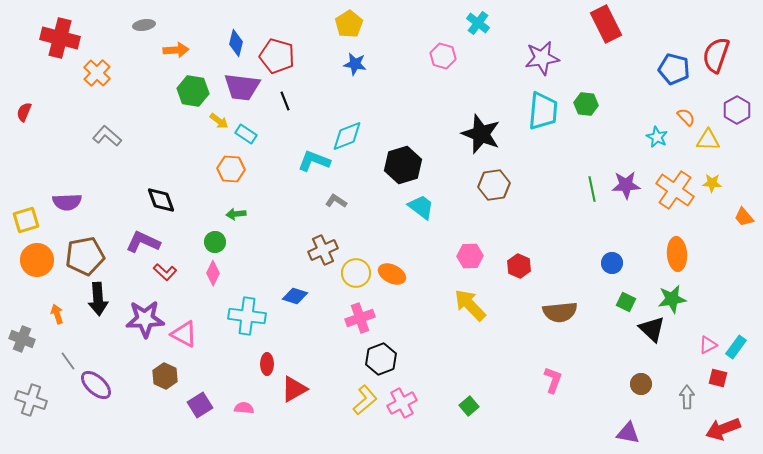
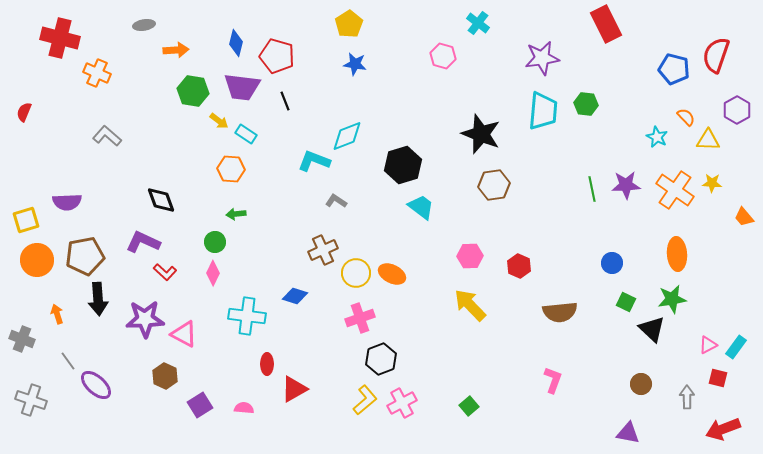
orange cross at (97, 73): rotated 20 degrees counterclockwise
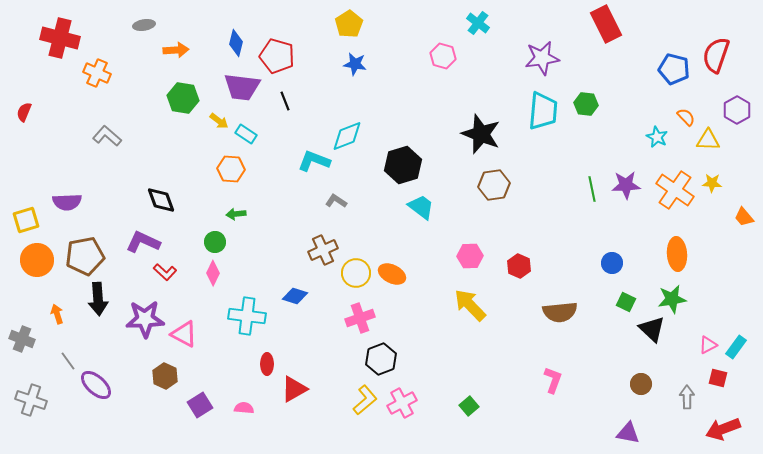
green hexagon at (193, 91): moved 10 px left, 7 px down
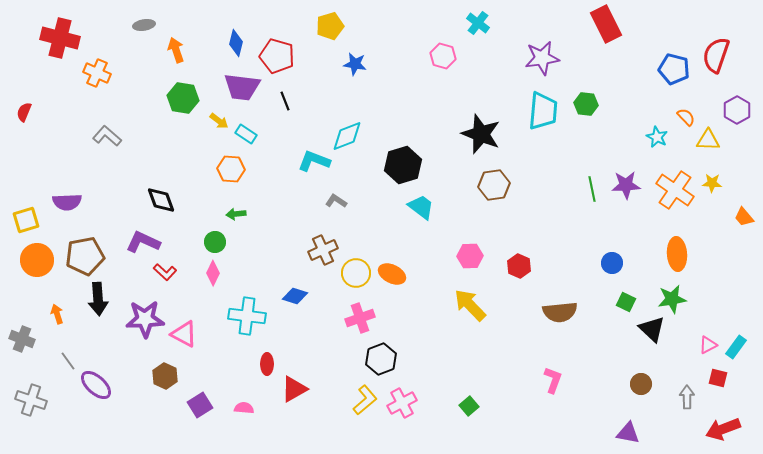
yellow pentagon at (349, 24): moved 19 px left, 2 px down; rotated 16 degrees clockwise
orange arrow at (176, 50): rotated 105 degrees counterclockwise
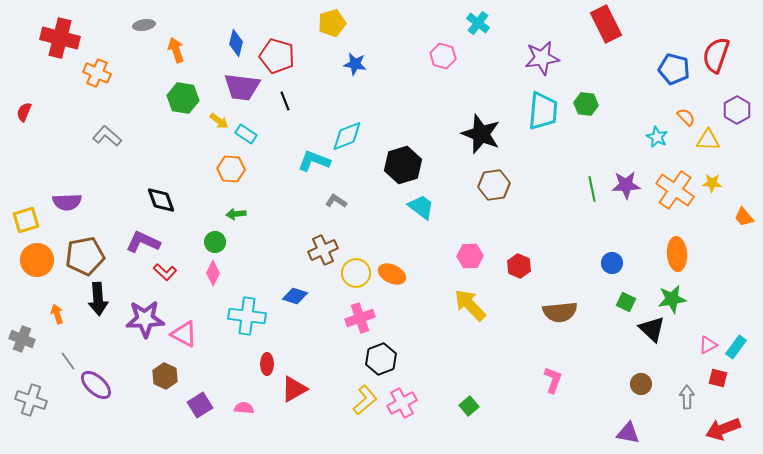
yellow pentagon at (330, 26): moved 2 px right, 3 px up
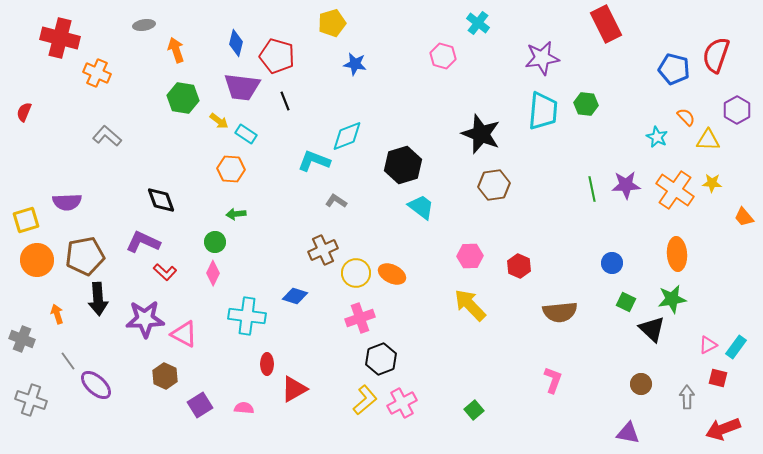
green square at (469, 406): moved 5 px right, 4 px down
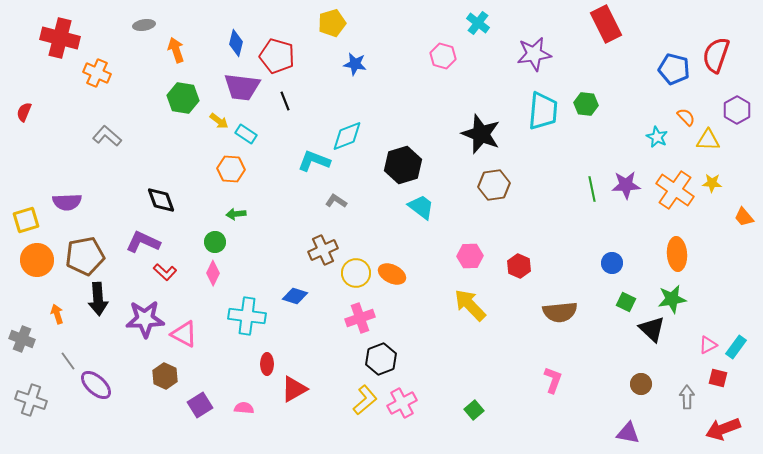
purple star at (542, 58): moved 8 px left, 4 px up
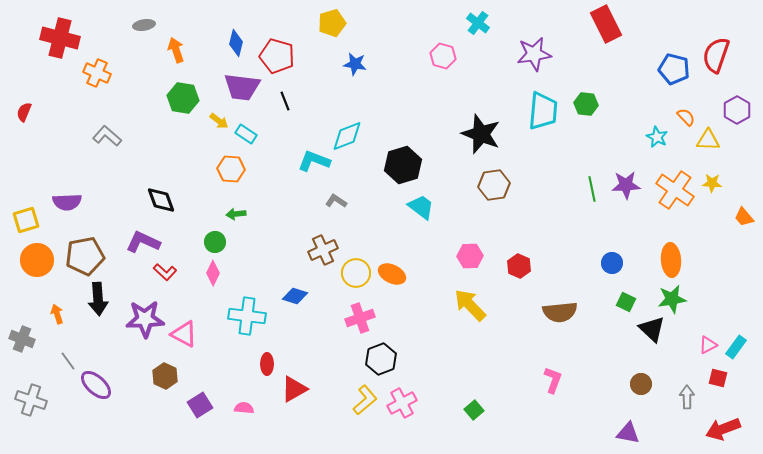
orange ellipse at (677, 254): moved 6 px left, 6 px down
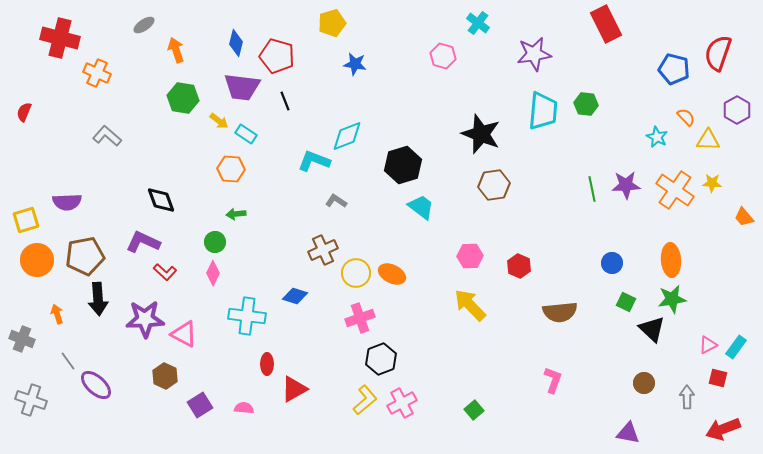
gray ellipse at (144, 25): rotated 25 degrees counterclockwise
red semicircle at (716, 55): moved 2 px right, 2 px up
brown circle at (641, 384): moved 3 px right, 1 px up
